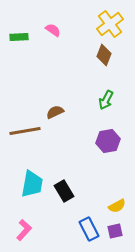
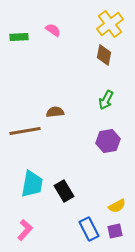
brown diamond: rotated 10 degrees counterclockwise
brown semicircle: rotated 18 degrees clockwise
pink L-shape: moved 1 px right
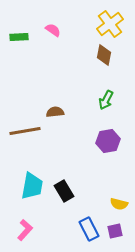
cyan trapezoid: moved 2 px down
yellow semicircle: moved 2 px right, 2 px up; rotated 42 degrees clockwise
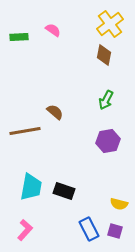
brown semicircle: rotated 48 degrees clockwise
cyan trapezoid: moved 1 px left, 1 px down
black rectangle: rotated 40 degrees counterclockwise
purple square: rotated 28 degrees clockwise
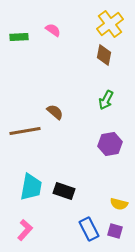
purple hexagon: moved 2 px right, 3 px down
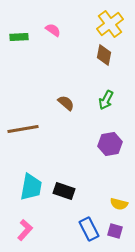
brown semicircle: moved 11 px right, 9 px up
brown line: moved 2 px left, 2 px up
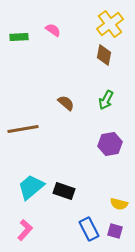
cyan trapezoid: rotated 140 degrees counterclockwise
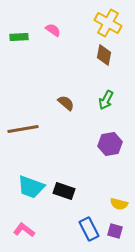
yellow cross: moved 2 px left, 1 px up; rotated 24 degrees counterclockwise
cyan trapezoid: rotated 120 degrees counterclockwise
pink L-shape: moved 1 px left; rotated 95 degrees counterclockwise
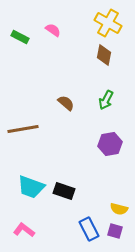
green rectangle: moved 1 px right; rotated 30 degrees clockwise
yellow semicircle: moved 5 px down
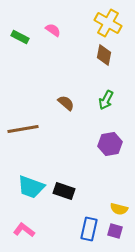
blue rectangle: rotated 40 degrees clockwise
